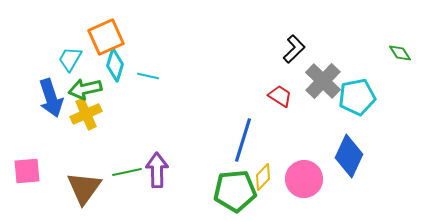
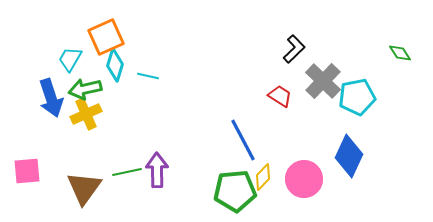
blue line: rotated 45 degrees counterclockwise
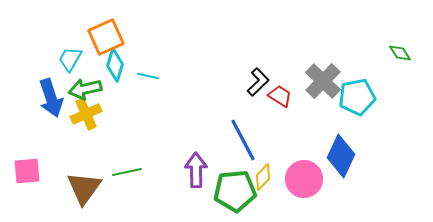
black L-shape: moved 36 px left, 33 px down
blue diamond: moved 8 px left
purple arrow: moved 39 px right
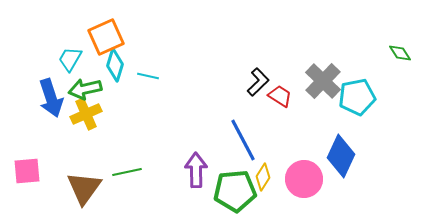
yellow diamond: rotated 12 degrees counterclockwise
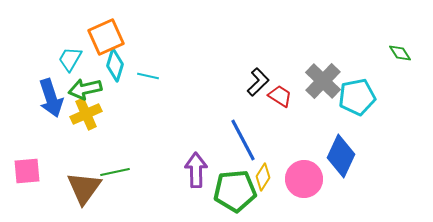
green line: moved 12 px left
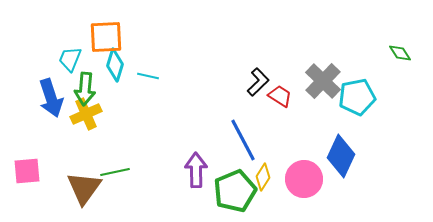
orange square: rotated 21 degrees clockwise
cyan trapezoid: rotated 8 degrees counterclockwise
green arrow: rotated 72 degrees counterclockwise
green pentagon: rotated 18 degrees counterclockwise
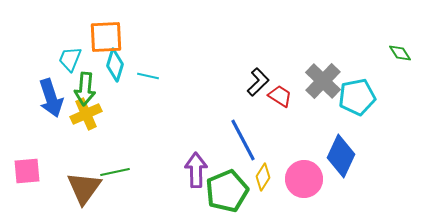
green pentagon: moved 8 px left
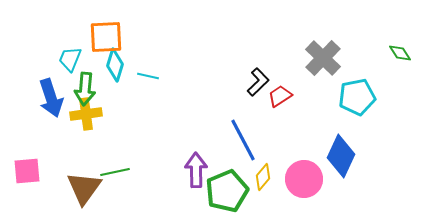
gray cross: moved 23 px up
red trapezoid: rotated 65 degrees counterclockwise
yellow cross: rotated 16 degrees clockwise
yellow diamond: rotated 8 degrees clockwise
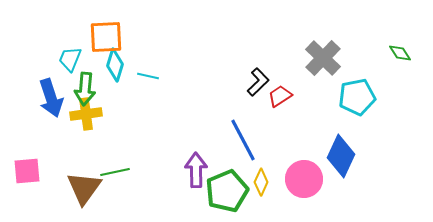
yellow diamond: moved 2 px left, 5 px down; rotated 16 degrees counterclockwise
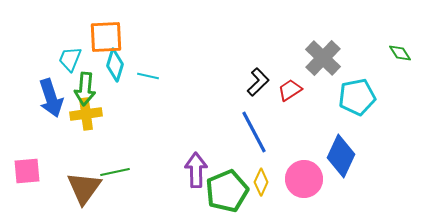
red trapezoid: moved 10 px right, 6 px up
blue line: moved 11 px right, 8 px up
